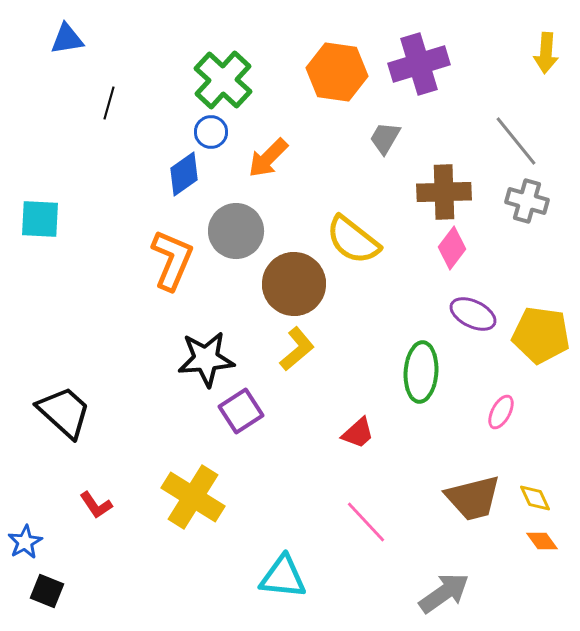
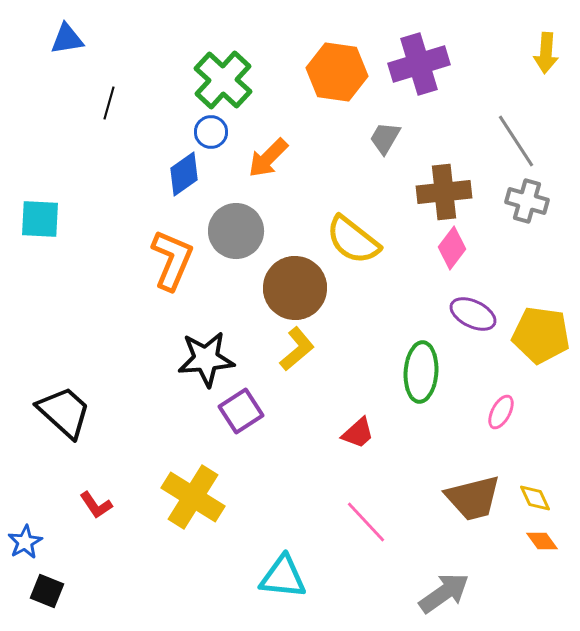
gray line: rotated 6 degrees clockwise
brown cross: rotated 4 degrees counterclockwise
brown circle: moved 1 px right, 4 px down
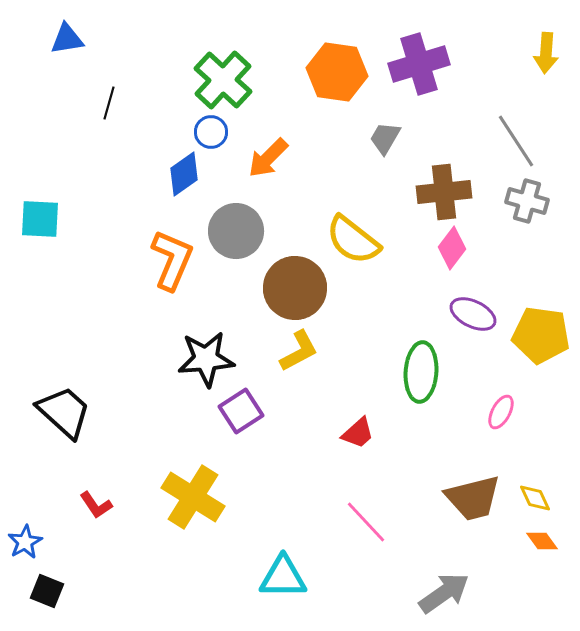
yellow L-shape: moved 2 px right, 2 px down; rotated 12 degrees clockwise
cyan triangle: rotated 6 degrees counterclockwise
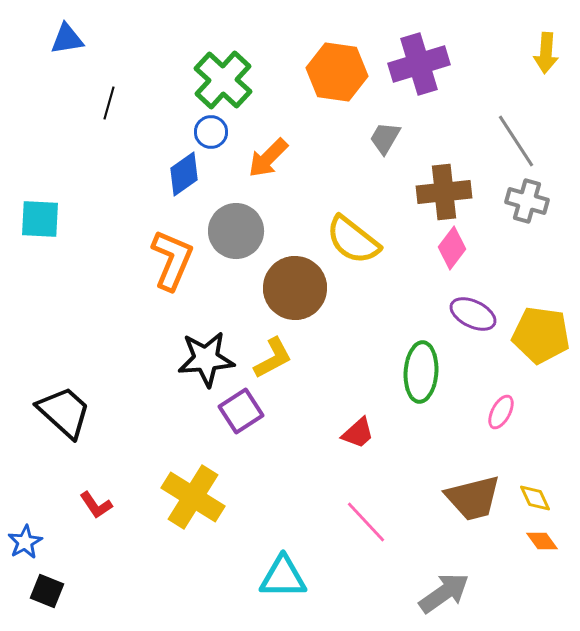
yellow L-shape: moved 26 px left, 7 px down
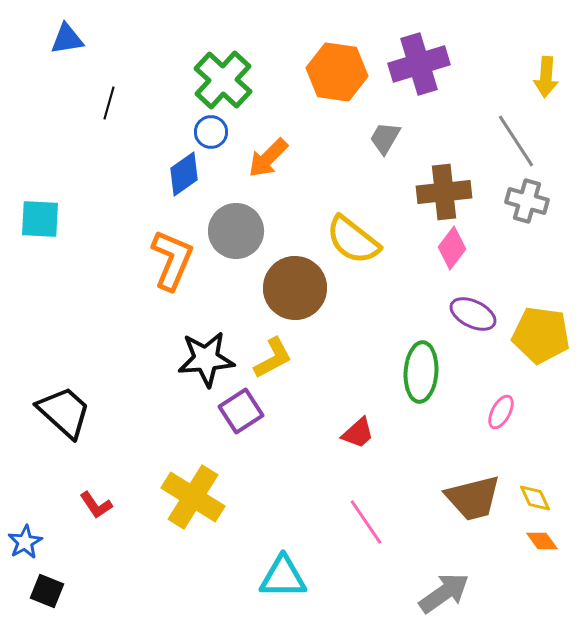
yellow arrow: moved 24 px down
pink line: rotated 9 degrees clockwise
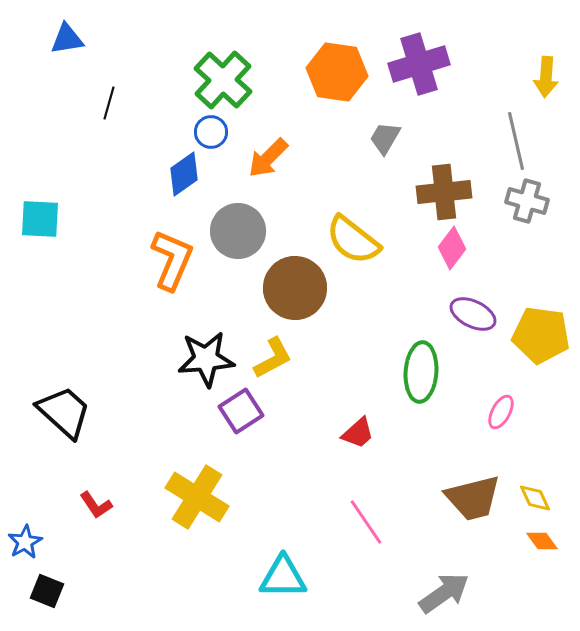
gray line: rotated 20 degrees clockwise
gray circle: moved 2 px right
yellow cross: moved 4 px right
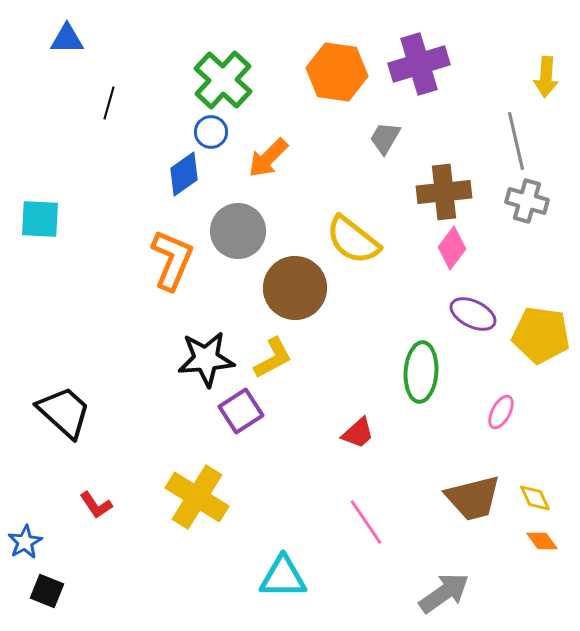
blue triangle: rotated 9 degrees clockwise
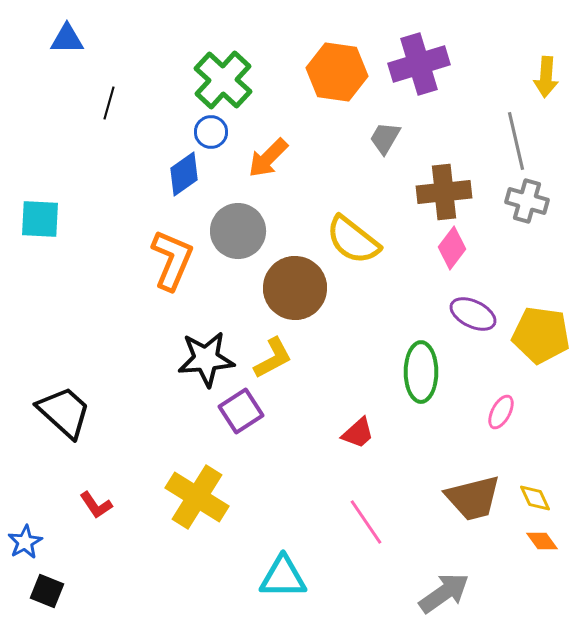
green ellipse: rotated 4 degrees counterclockwise
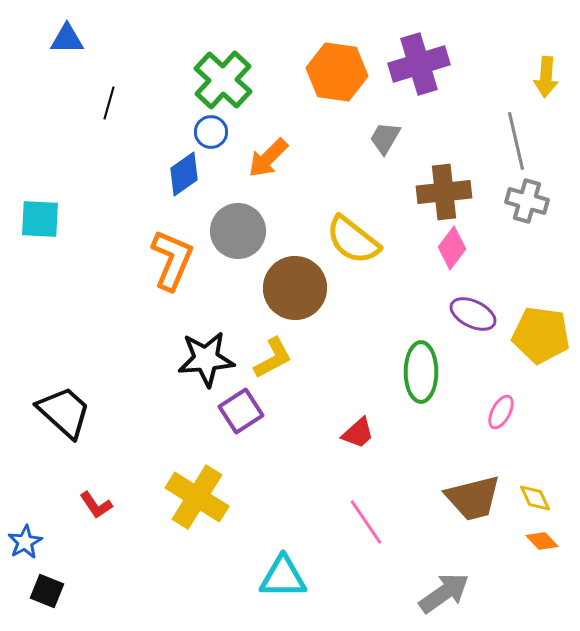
orange diamond: rotated 8 degrees counterclockwise
